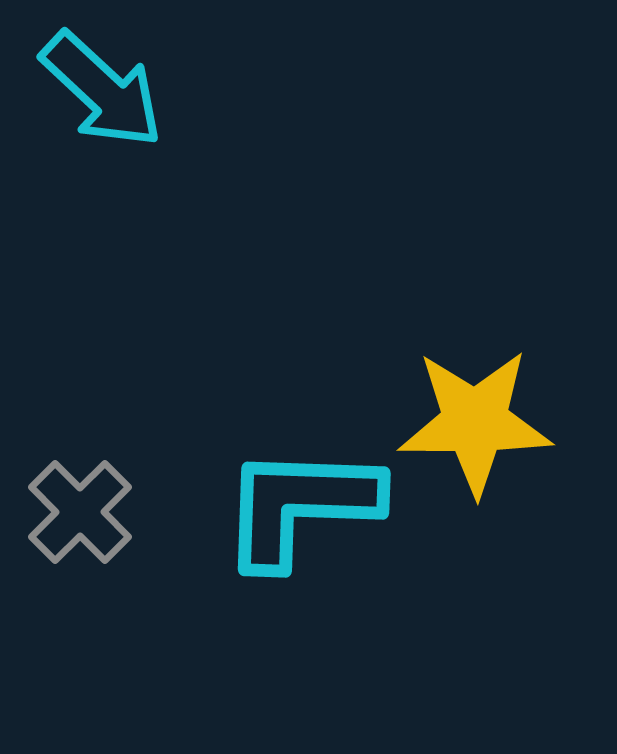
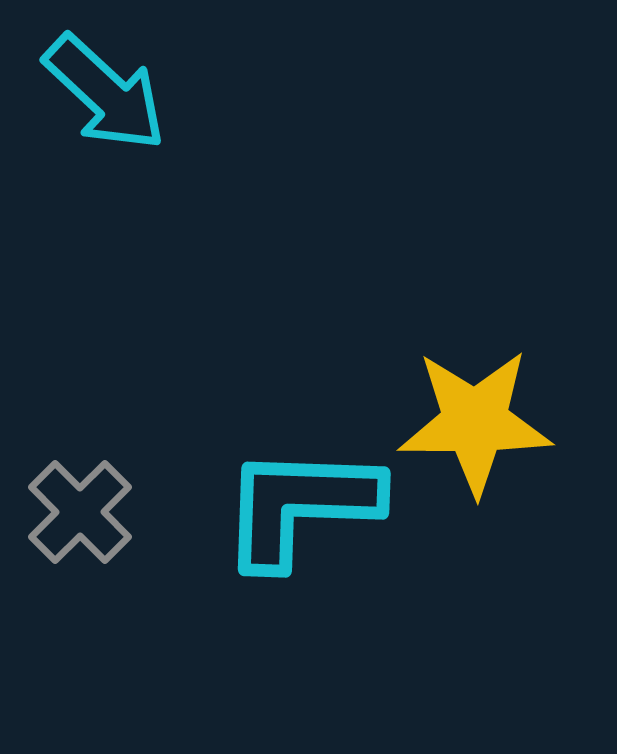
cyan arrow: moved 3 px right, 3 px down
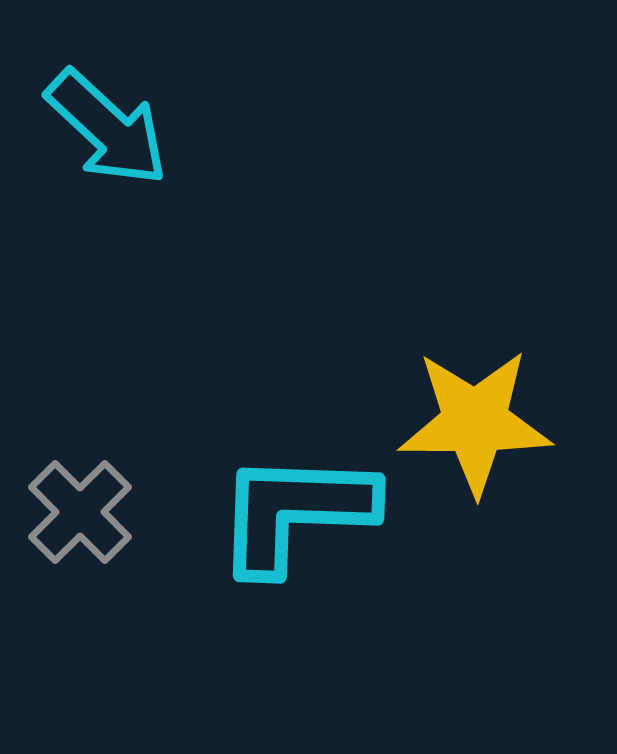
cyan arrow: moved 2 px right, 35 px down
cyan L-shape: moved 5 px left, 6 px down
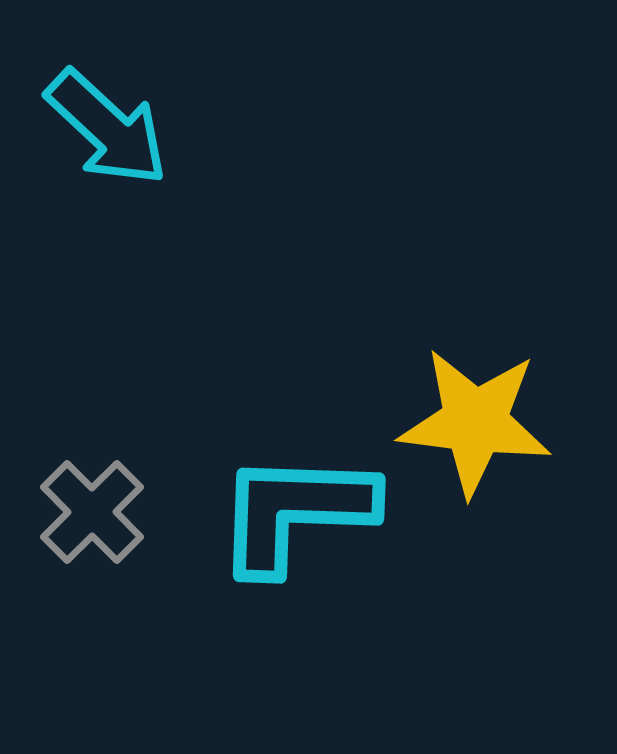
yellow star: rotated 7 degrees clockwise
gray cross: moved 12 px right
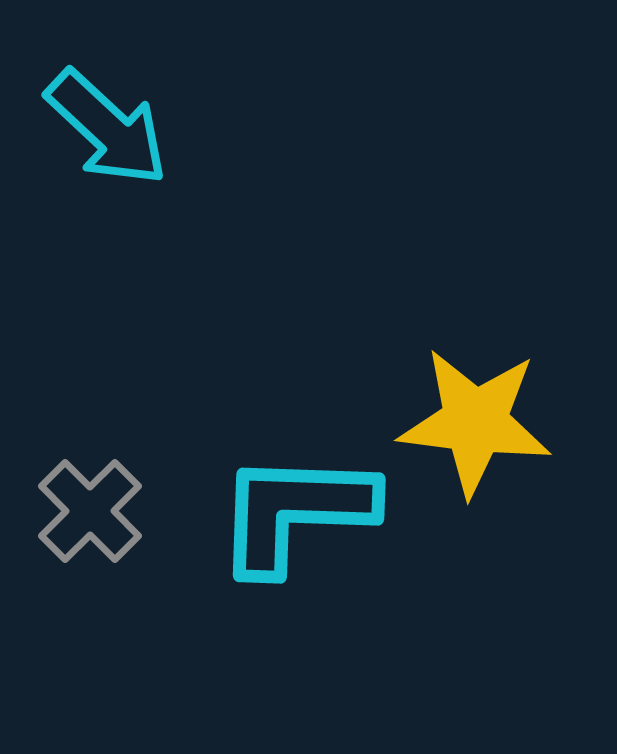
gray cross: moved 2 px left, 1 px up
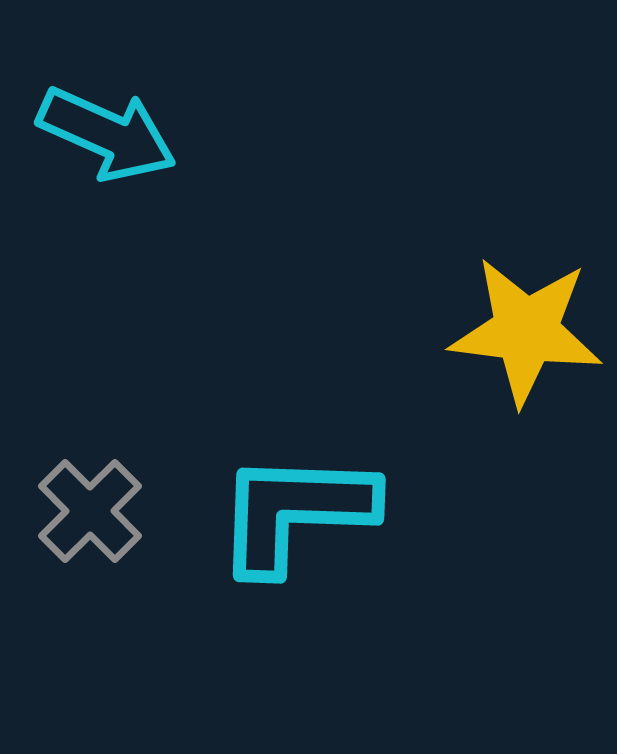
cyan arrow: moved 6 px down; rotated 19 degrees counterclockwise
yellow star: moved 51 px right, 91 px up
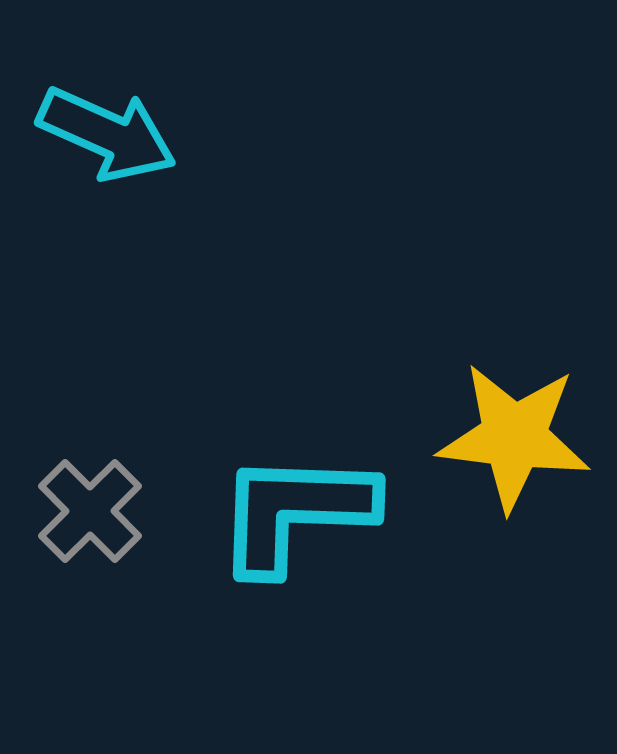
yellow star: moved 12 px left, 106 px down
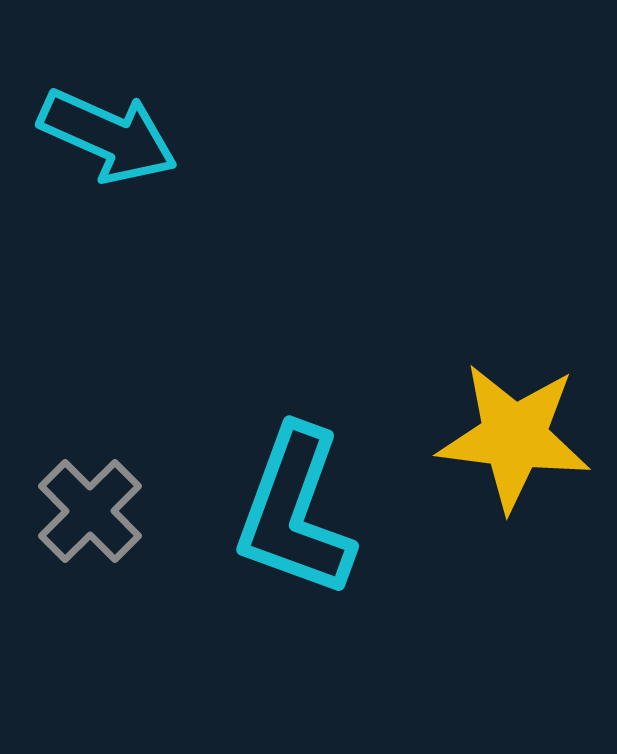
cyan arrow: moved 1 px right, 2 px down
cyan L-shape: rotated 72 degrees counterclockwise
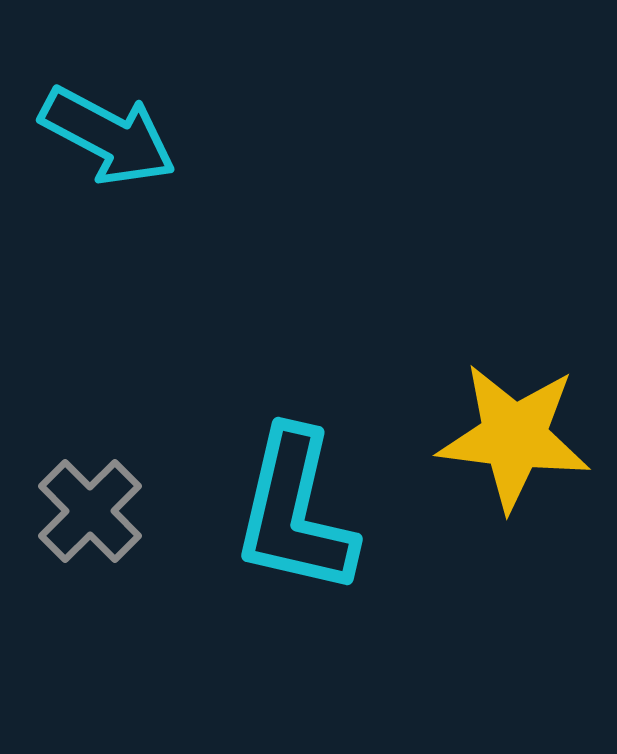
cyan arrow: rotated 4 degrees clockwise
cyan L-shape: rotated 7 degrees counterclockwise
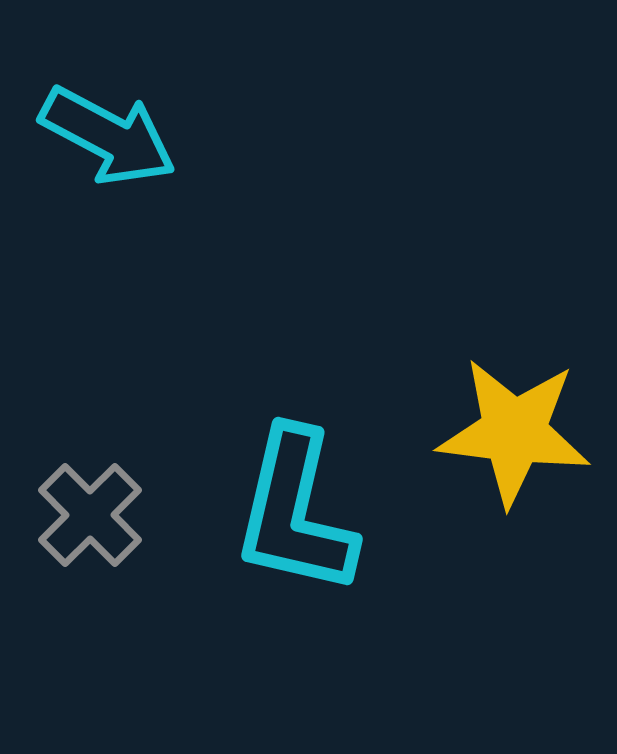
yellow star: moved 5 px up
gray cross: moved 4 px down
